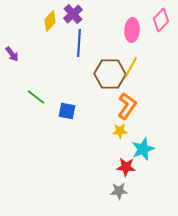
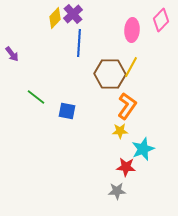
yellow diamond: moved 5 px right, 3 px up
gray star: moved 2 px left
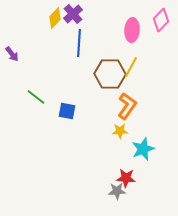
red star: moved 11 px down
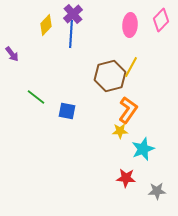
yellow diamond: moved 9 px left, 7 px down
pink ellipse: moved 2 px left, 5 px up
blue line: moved 8 px left, 9 px up
brown hexagon: moved 2 px down; rotated 16 degrees counterclockwise
orange L-shape: moved 1 px right, 4 px down
gray star: moved 40 px right
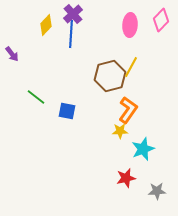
red star: rotated 18 degrees counterclockwise
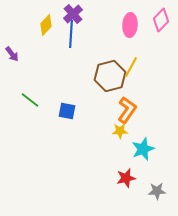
green line: moved 6 px left, 3 px down
orange L-shape: moved 1 px left
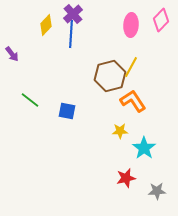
pink ellipse: moved 1 px right
orange L-shape: moved 6 px right, 9 px up; rotated 68 degrees counterclockwise
cyan star: moved 1 px right, 1 px up; rotated 15 degrees counterclockwise
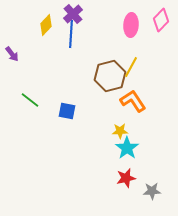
cyan star: moved 17 px left
gray star: moved 5 px left
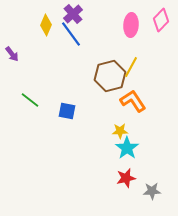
yellow diamond: rotated 20 degrees counterclockwise
blue line: rotated 40 degrees counterclockwise
